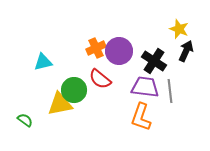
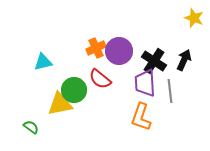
yellow star: moved 15 px right, 11 px up
black arrow: moved 2 px left, 9 px down
purple trapezoid: moved 4 px up; rotated 100 degrees counterclockwise
green semicircle: moved 6 px right, 7 px down
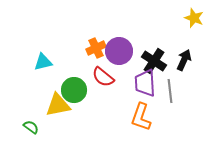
red semicircle: moved 3 px right, 2 px up
yellow triangle: moved 2 px left, 1 px down
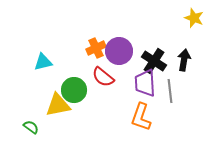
black arrow: rotated 15 degrees counterclockwise
